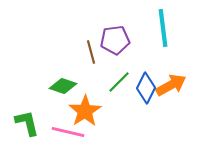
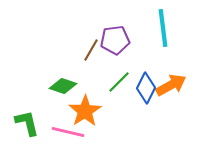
brown line: moved 2 px up; rotated 45 degrees clockwise
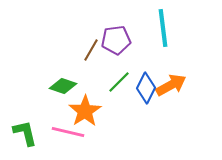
purple pentagon: moved 1 px right
green L-shape: moved 2 px left, 10 px down
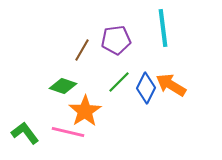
brown line: moved 9 px left
orange arrow: rotated 120 degrees counterclockwise
green L-shape: rotated 24 degrees counterclockwise
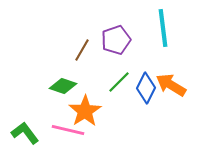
purple pentagon: rotated 12 degrees counterclockwise
pink line: moved 2 px up
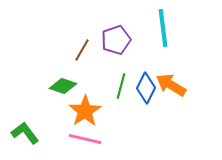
green line: moved 2 px right, 4 px down; rotated 30 degrees counterclockwise
pink line: moved 17 px right, 9 px down
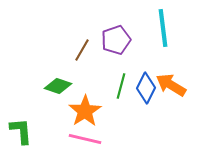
green diamond: moved 5 px left
green L-shape: moved 4 px left, 2 px up; rotated 32 degrees clockwise
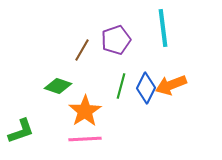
orange arrow: rotated 52 degrees counterclockwise
green L-shape: rotated 76 degrees clockwise
pink line: rotated 16 degrees counterclockwise
